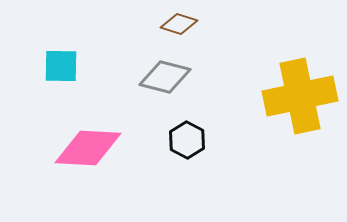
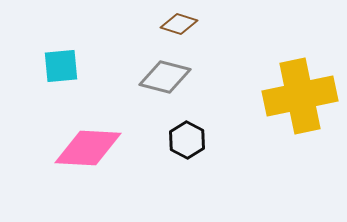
cyan square: rotated 6 degrees counterclockwise
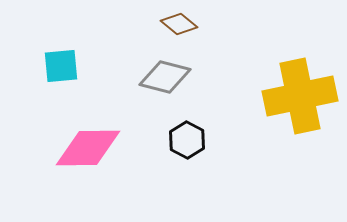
brown diamond: rotated 21 degrees clockwise
pink diamond: rotated 4 degrees counterclockwise
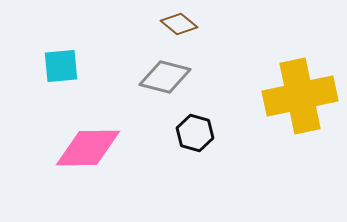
black hexagon: moved 8 px right, 7 px up; rotated 12 degrees counterclockwise
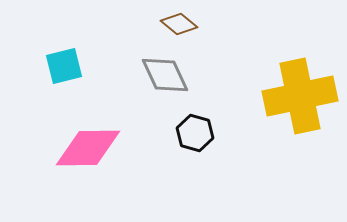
cyan square: moved 3 px right; rotated 9 degrees counterclockwise
gray diamond: moved 2 px up; rotated 51 degrees clockwise
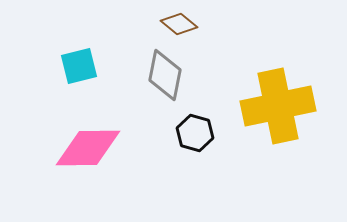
cyan square: moved 15 px right
gray diamond: rotated 36 degrees clockwise
yellow cross: moved 22 px left, 10 px down
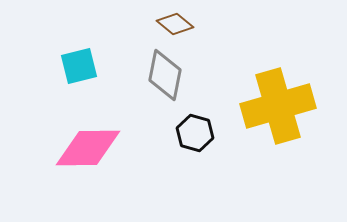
brown diamond: moved 4 px left
yellow cross: rotated 4 degrees counterclockwise
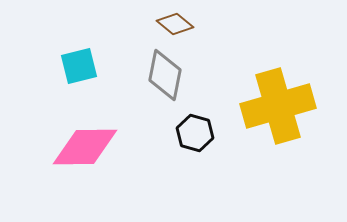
pink diamond: moved 3 px left, 1 px up
